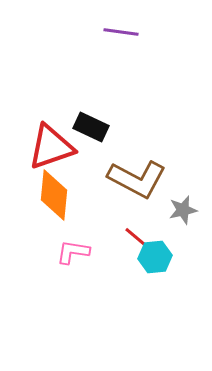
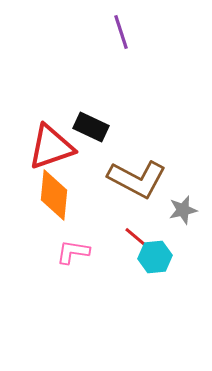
purple line: rotated 64 degrees clockwise
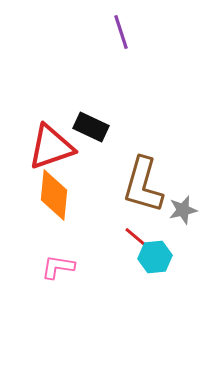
brown L-shape: moved 6 px right, 6 px down; rotated 78 degrees clockwise
pink L-shape: moved 15 px left, 15 px down
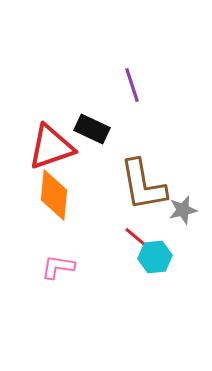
purple line: moved 11 px right, 53 px down
black rectangle: moved 1 px right, 2 px down
brown L-shape: rotated 26 degrees counterclockwise
